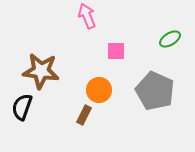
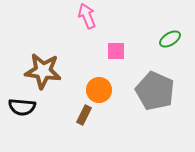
brown star: moved 2 px right
black semicircle: rotated 104 degrees counterclockwise
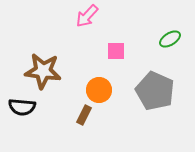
pink arrow: rotated 115 degrees counterclockwise
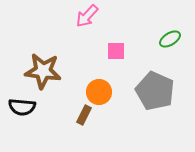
orange circle: moved 2 px down
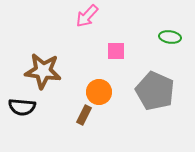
green ellipse: moved 2 px up; rotated 40 degrees clockwise
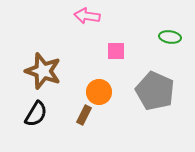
pink arrow: rotated 55 degrees clockwise
brown star: rotated 12 degrees clockwise
black semicircle: moved 14 px right, 7 px down; rotated 64 degrees counterclockwise
